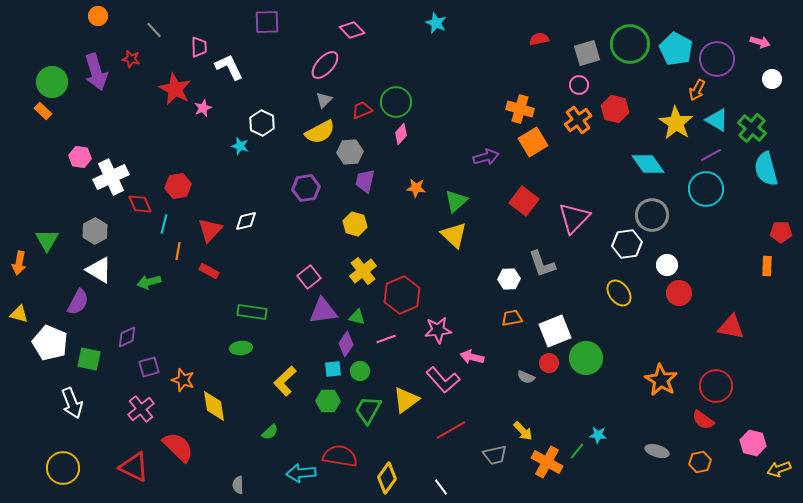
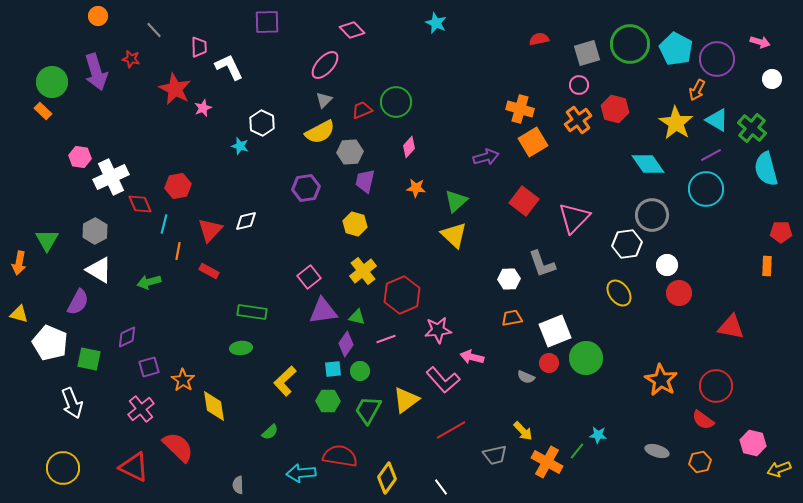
pink diamond at (401, 134): moved 8 px right, 13 px down
orange star at (183, 380): rotated 15 degrees clockwise
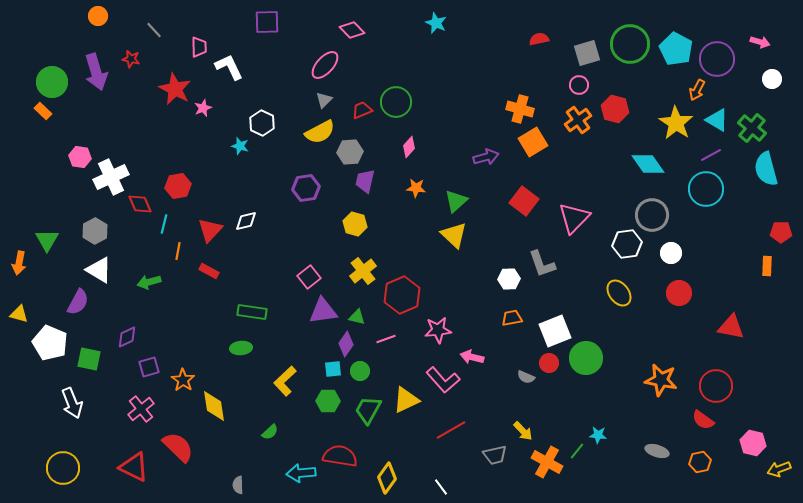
white circle at (667, 265): moved 4 px right, 12 px up
orange star at (661, 380): rotated 20 degrees counterclockwise
yellow triangle at (406, 400): rotated 12 degrees clockwise
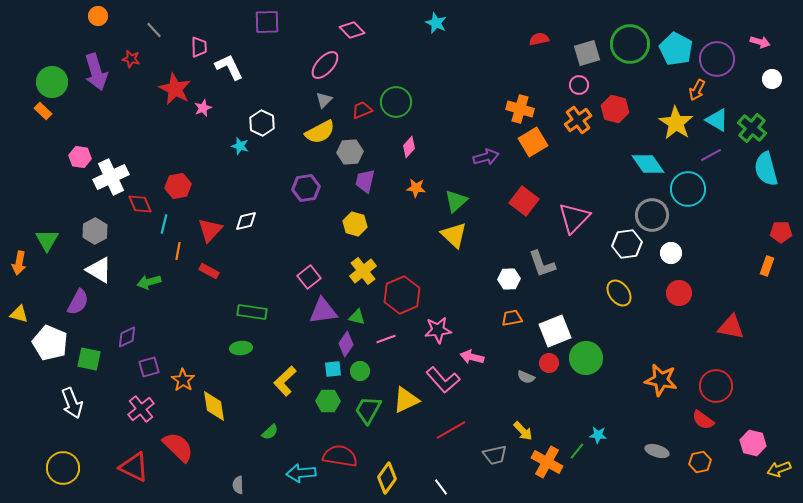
cyan circle at (706, 189): moved 18 px left
orange rectangle at (767, 266): rotated 18 degrees clockwise
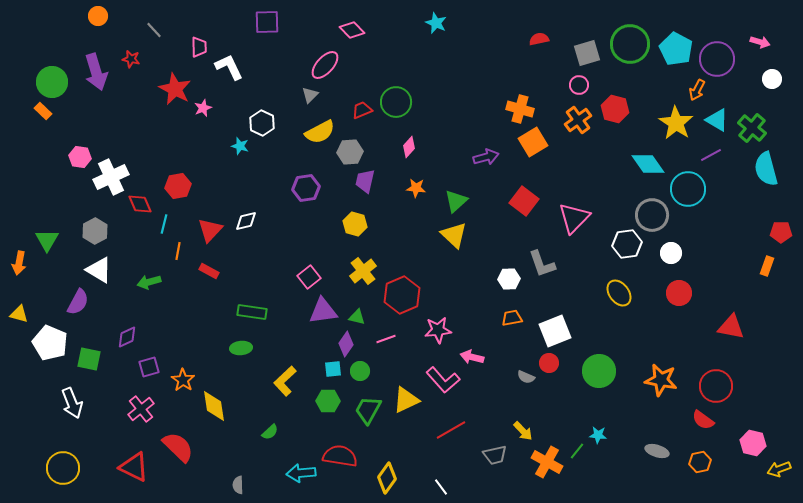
gray triangle at (324, 100): moved 14 px left, 5 px up
green circle at (586, 358): moved 13 px right, 13 px down
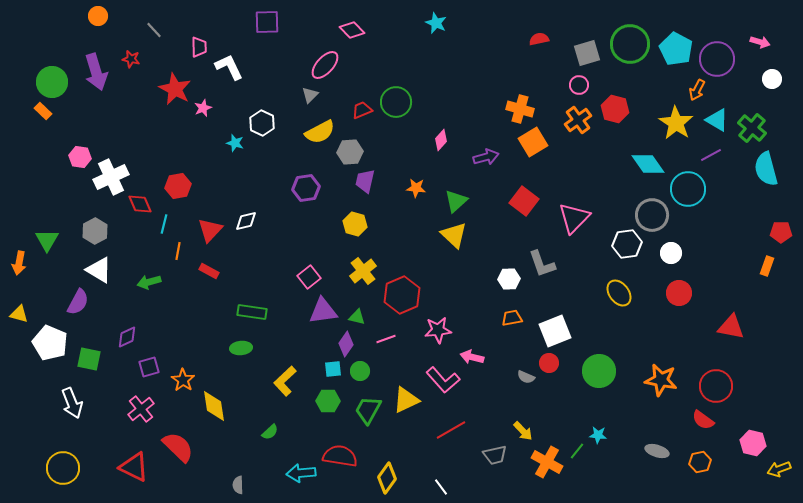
cyan star at (240, 146): moved 5 px left, 3 px up
pink diamond at (409, 147): moved 32 px right, 7 px up
